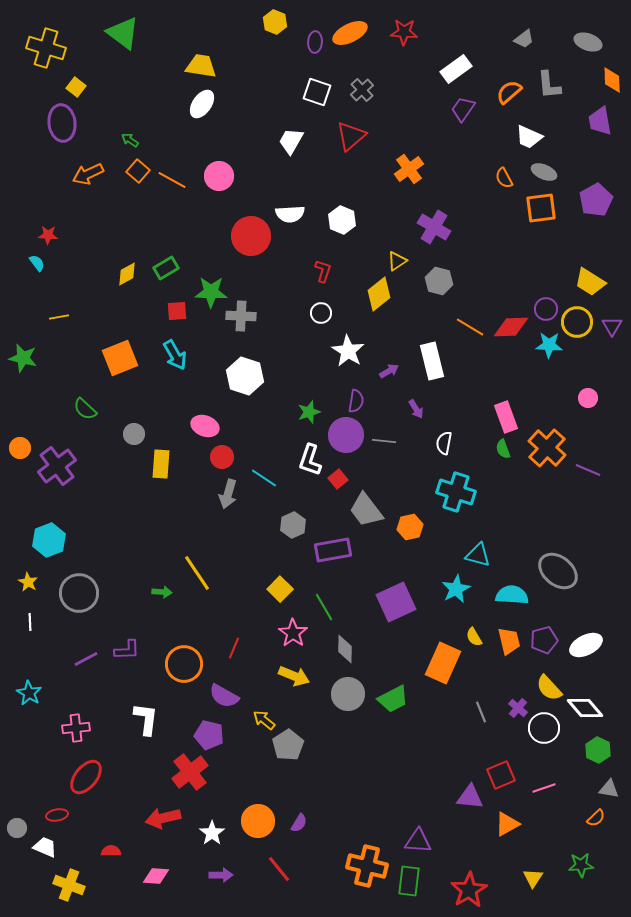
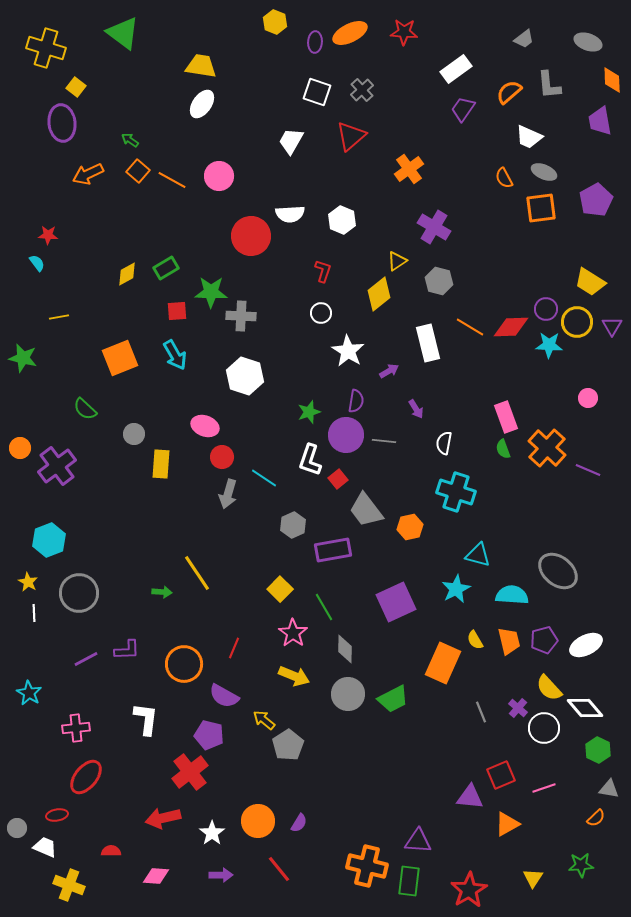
white rectangle at (432, 361): moved 4 px left, 18 px up
white line at (30, 622): moved 4 px right, 9 px up
yellow semicircle at (474, 637): moved 1 px right, 3 px down
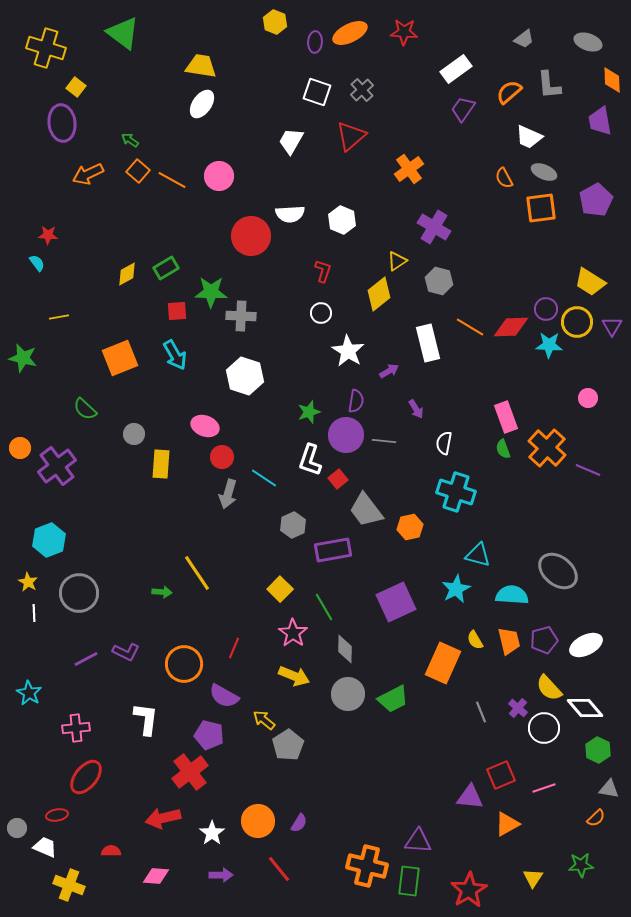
purple L-shape at (127, 650): moved 1 px left, 2 px down; rotated 28 degrees clockwise
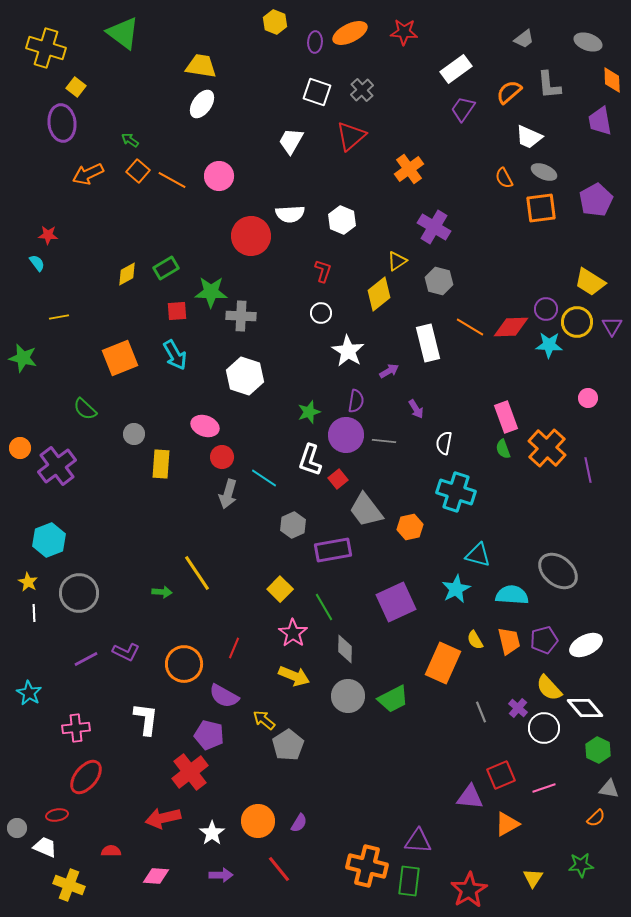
purple line at (588, 470): rotated 55 degrees clockwise
gray circle at (348, 694): moved 2 px down
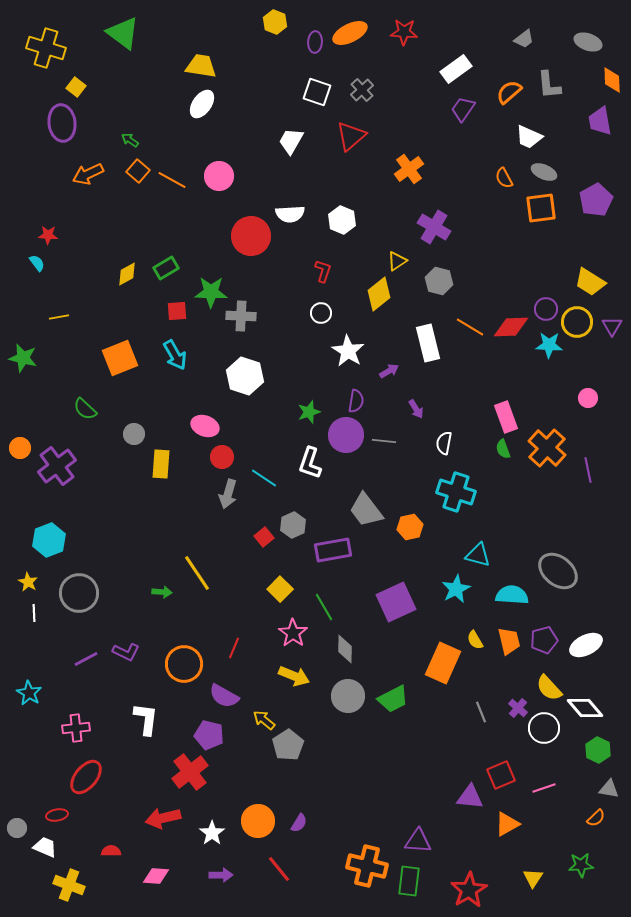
white L-shape at (310, 460): moved 3 px down
red square at (338, 479): moved 74 px left, 58 px down
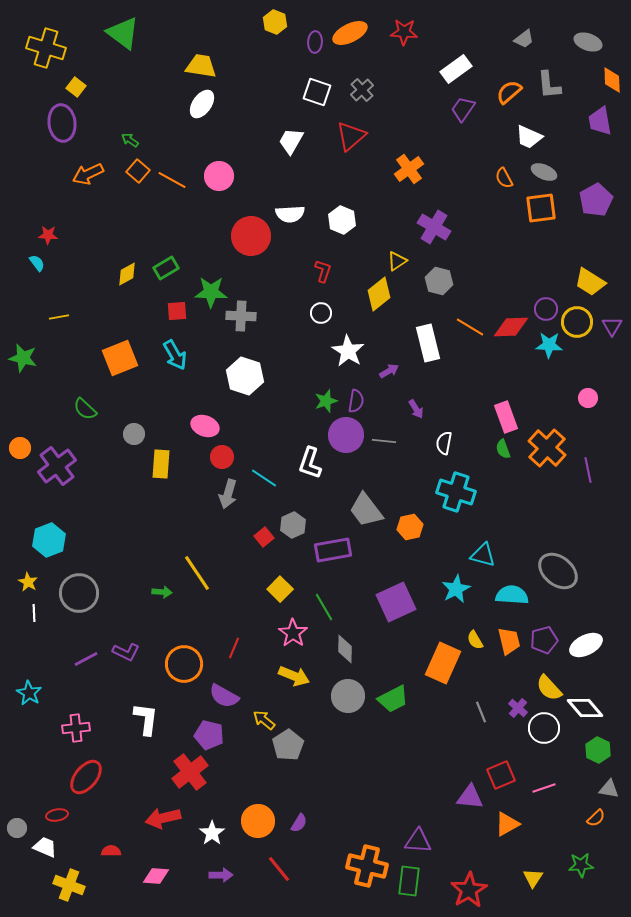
green star at (309, 412): moved 17 px right, 11 px up
cyan triangle at (478, 555): moved 5 px right
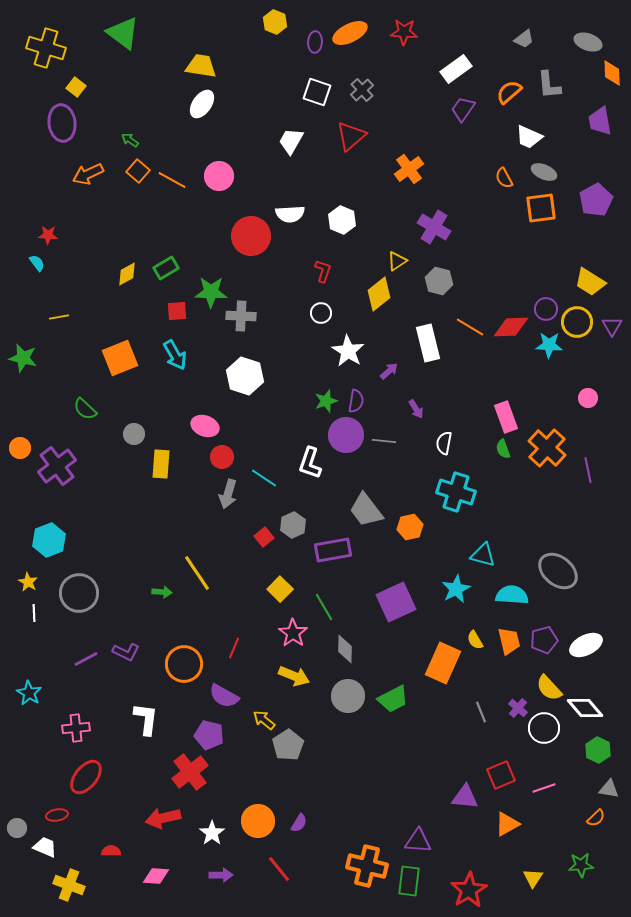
orange diamond at (612, 80): moved 7 px up
purple arrow at (389, 371): rotated 12 degrees counterclockwise
purple triangle at (470, 797): moved 5 px left
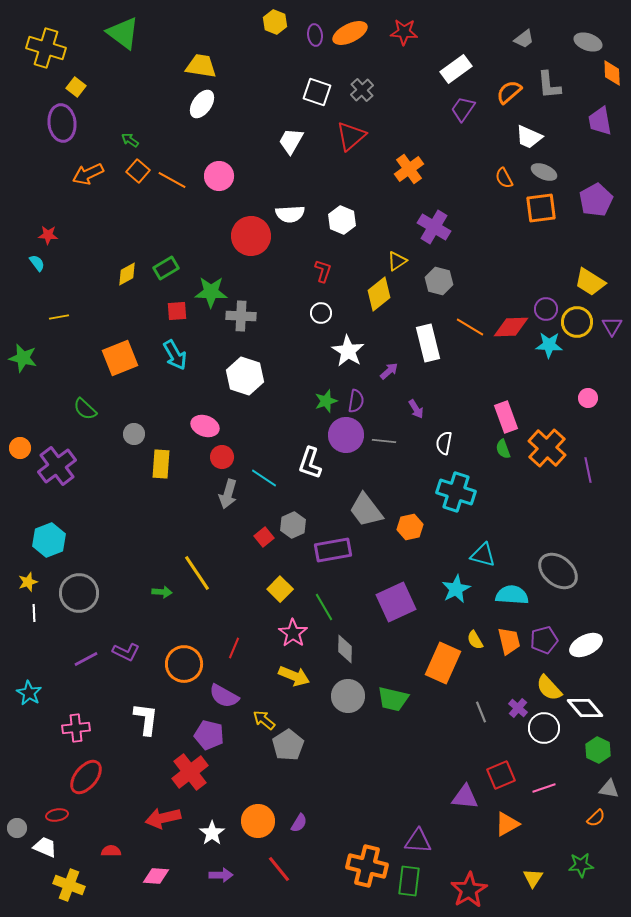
purple ellipse at (315, 42): moved 7 px up; rotated 10 degrees counterclockwise
yellow star at (28, 582): rotated 24 degrees clockwise
green trapezoid at (393, 699): rotated 40 degrees clockwise
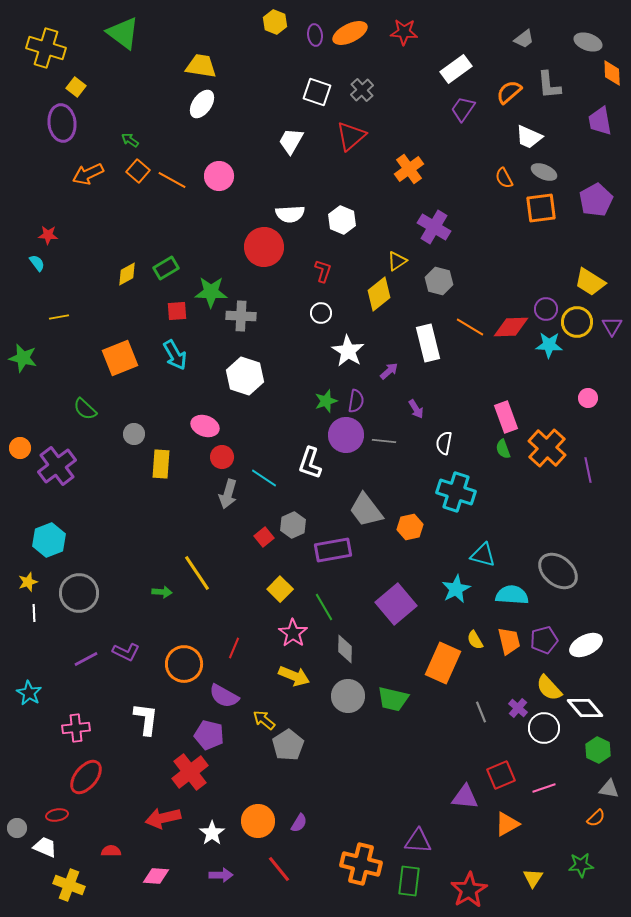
red circle at (251, 236): moved 13 px right, 11 px down
purple square at (396, 602): moved 2 px down; rotated 15 degrees counterclockwise
orange cross at (367, 866): moved 6 px left, 2 px up
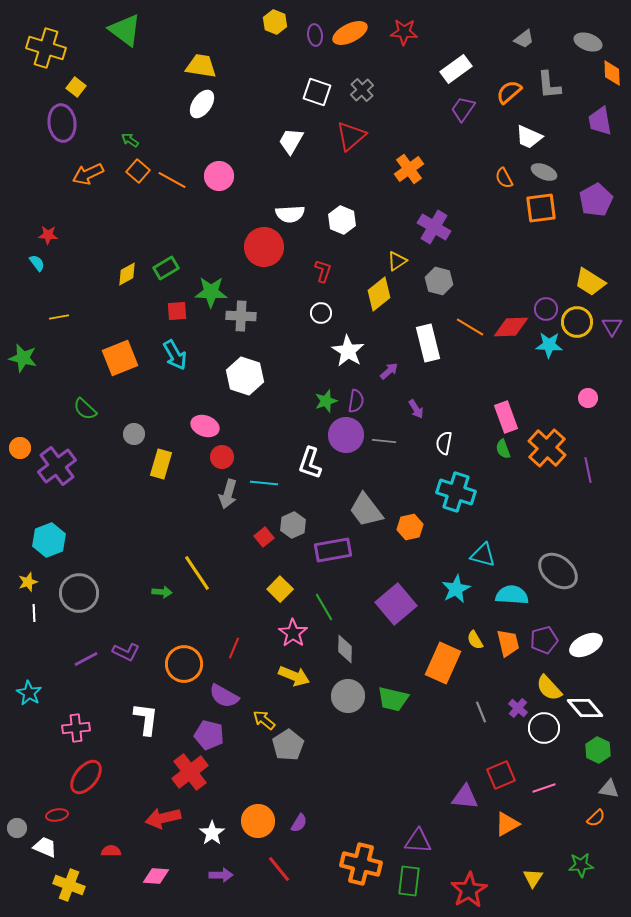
green triangle at (123, 33): moved 2 px right, 3 px up
yellow rectangle at (161, 464): rotated 12 degrees clockwise
cyan line at (264, 478): moved 5 px down; rotated 28 degrees counterclockwise
orange trapezoid at (509, 641): moved 1 px left, 2 px down
